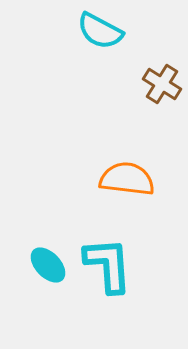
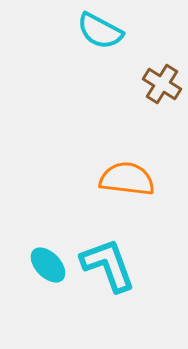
cyan L-shape: rotated 16 degrees counterclockwise
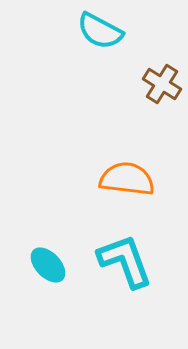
cyan L-shape: moved 17 px right, 4 px up
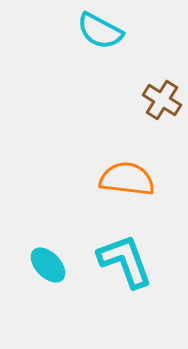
brown cross: moved 16 px down
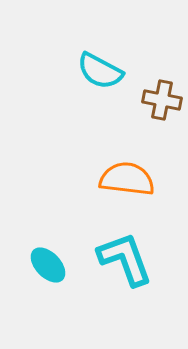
cyan semicircle: moved 40 px down
brown cross: rotated 21 degrees counterclockwise
cyan L-shape: moved 2 px up
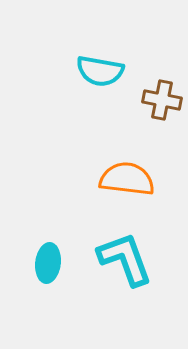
cyan semicircle: rotated 18 degrees counterclockwise
cyan ellipse: moved 2 px up; rotated 51 degrees clockwise
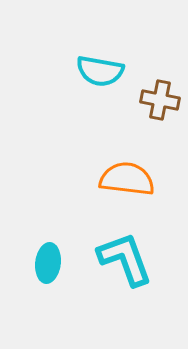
brown cross: moved 2 px left
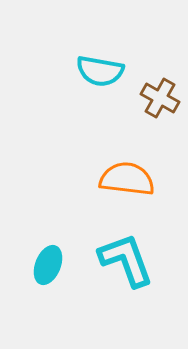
brown cross: moved 2 px up; rotated 18 degrees clockwise
cyan L-shape: moved 1 px right, 1 px down
cyan ellipse: moved 2 px down; rotated 15 degrees clockwise
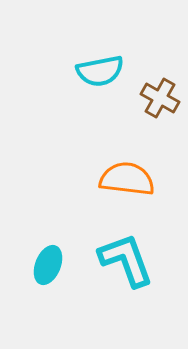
cyan semicircle: rotated 21 degrees counterclockwise
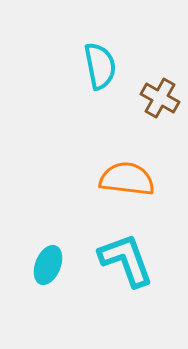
cyan semicircle: moved 5 px up; rotated 90 degrees counterclockwise
